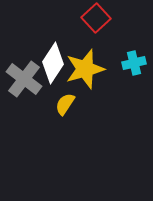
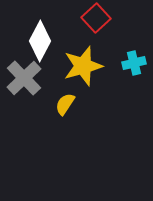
white diamond: moved 13 px left, 22 px up; rotated 6 degrees counterclockwise
yellow star: moved 2 px left, 3 px up
gray cross: moved 1 px up; rotated 9 degrees clockwise
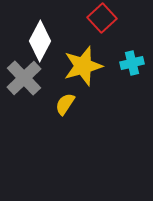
red square: moved 6 px right
cyan cross: moved 2 px left
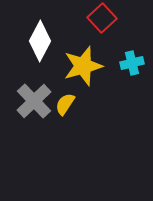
gray cross: moved 10 px right, 23 px down
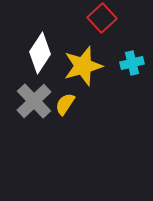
white diamond: moved 12 px down; rotated 6 degrees clockwise
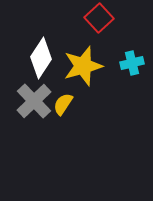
red square: moved 3 px left
white diamond: moved 1 px right, 5 px down
yellow semicircle: moved 2 px left
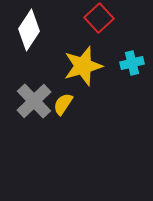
white diamond: moved 12 px left, 28 px up
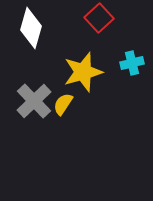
white diamond: moved 2 px right, 2 px up; rotated 18 degrees counterclockwise
yellow star: moved 6 px down
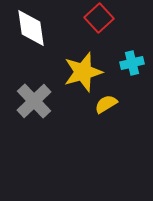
white diamond: rotated 24 degrees counterclockwise
yellow semicircle: moved 43 px right; rotated 25 degrees clockwise
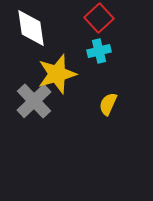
cyan cross: moved 33 px left, 12 px up
yellow star: moved 26 px left, 2 px down
yellow semicircle: moved 2 px right; rotated 35 degrees counterclockwise
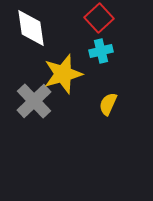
cyan cross: moved 2 px right
yellow star: moved 6 px right
